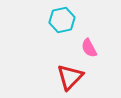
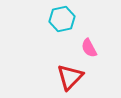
cyan hexagon: moved 1 px up
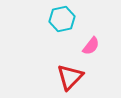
pink semicircle: moved 2 px right, 2 px up; rotated 114 degrees counterclockwise
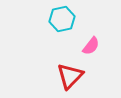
red triangle: moved 1 px up
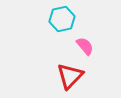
pink semicircle: moved 6 px left; rotated 78 degrees counterclockwise
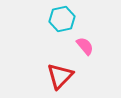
red triangle: moved 10 px left
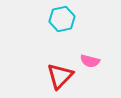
pink semicircle: moved 5 px right, 15 px down; rotated 144 degrees clockwise
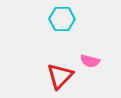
cyan hexagon: rotated 15 degrees clockwise
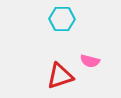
red triangle: rotated 28 degrees clockwise
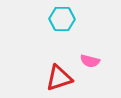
red triangle: moved 1 px left, 2 px down
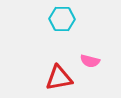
red triangle: rotated 8 degrees clockwise
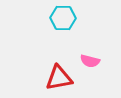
cyan hexagon: moved 1 px right, 1 px up
